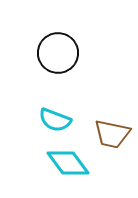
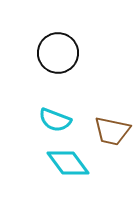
brown trapezoid: moved 3 px up
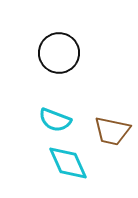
black circle: moved 1 px right
cyan diamond: rotated 12 degrees clockwise
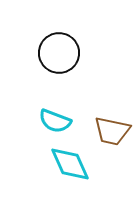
cyan semicircle: moved 1 px down
cyan diamond: moved 2 px right, 1 px down
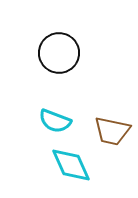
cyan diamond: moved 1 px right, 1 px down
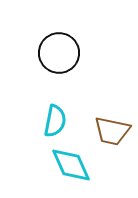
cyan semicircle: rotated 100 degrees counterclockwise
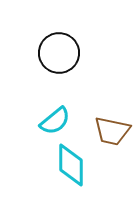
cyan semicircle: rotated 40 degrees clockwise
cyan diamond: rotated 24 degrees clockwise
